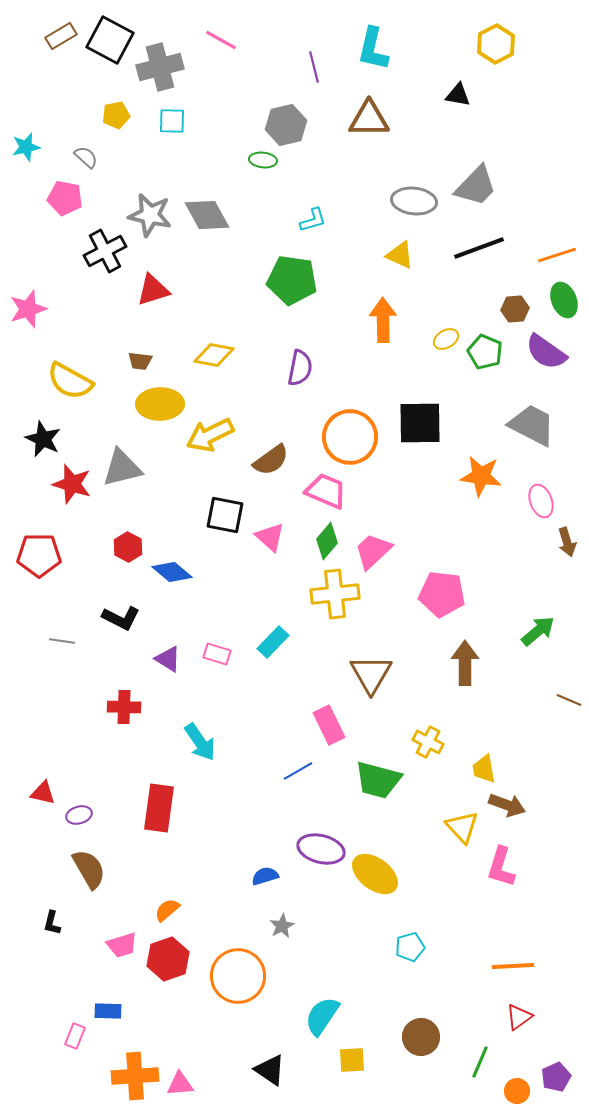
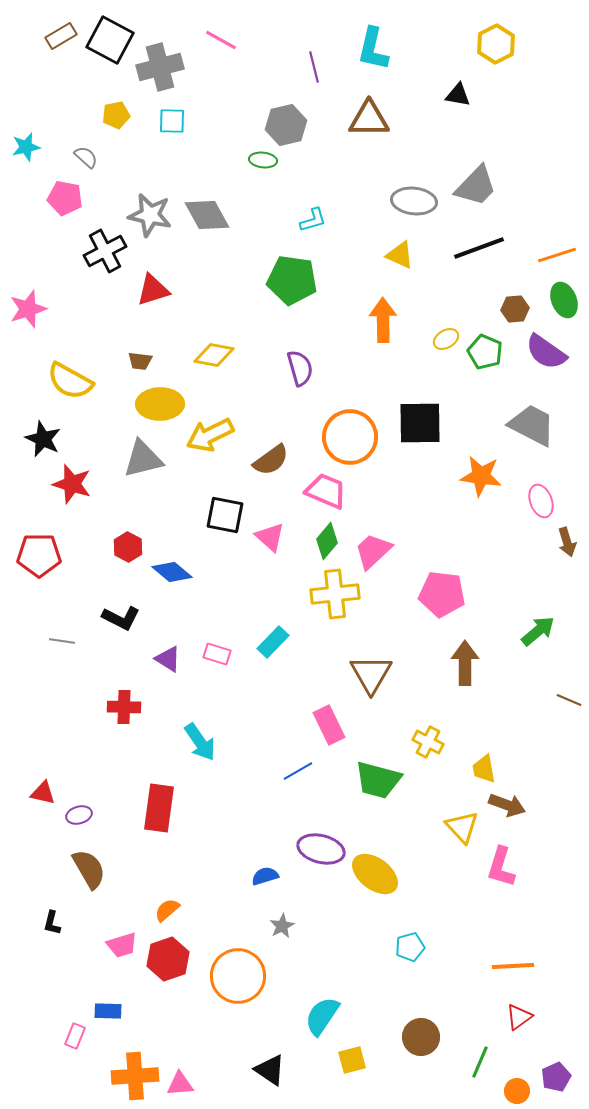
purple semicircle at (300, 368): rotated 27 degrees counterclockwise
gray triangle at (122, 468): moved 21 px right, 9 px up
yellow square at (352, 1060): rotated 12 degrees counterclockwise
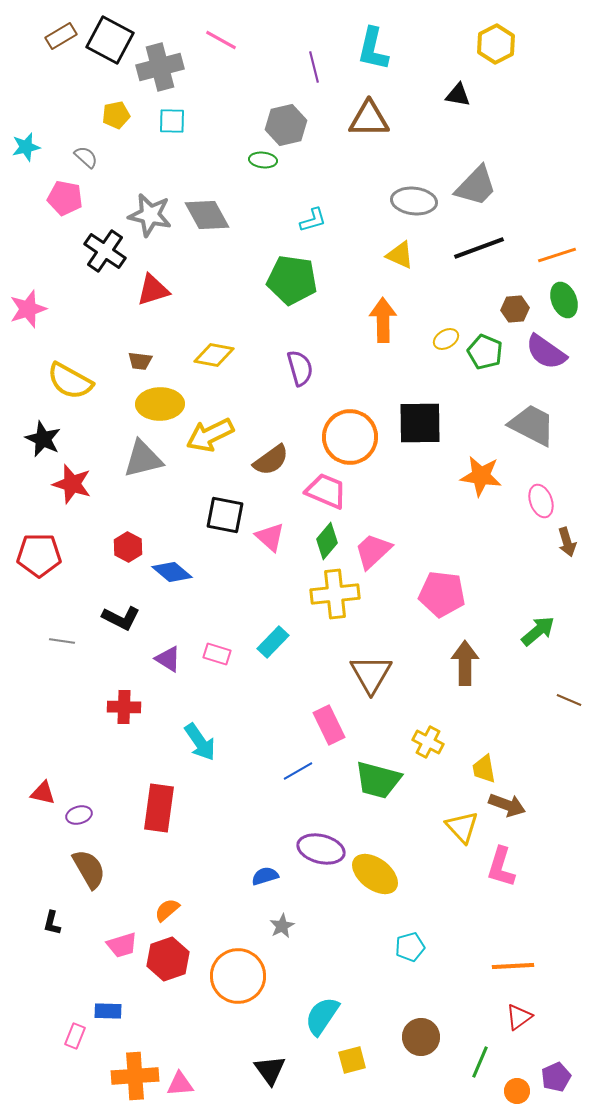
black cross at (105, 251): rotated 27 degrees counterclockwise
black triangle at (270, 1070): rotated 20 degrees clockwise
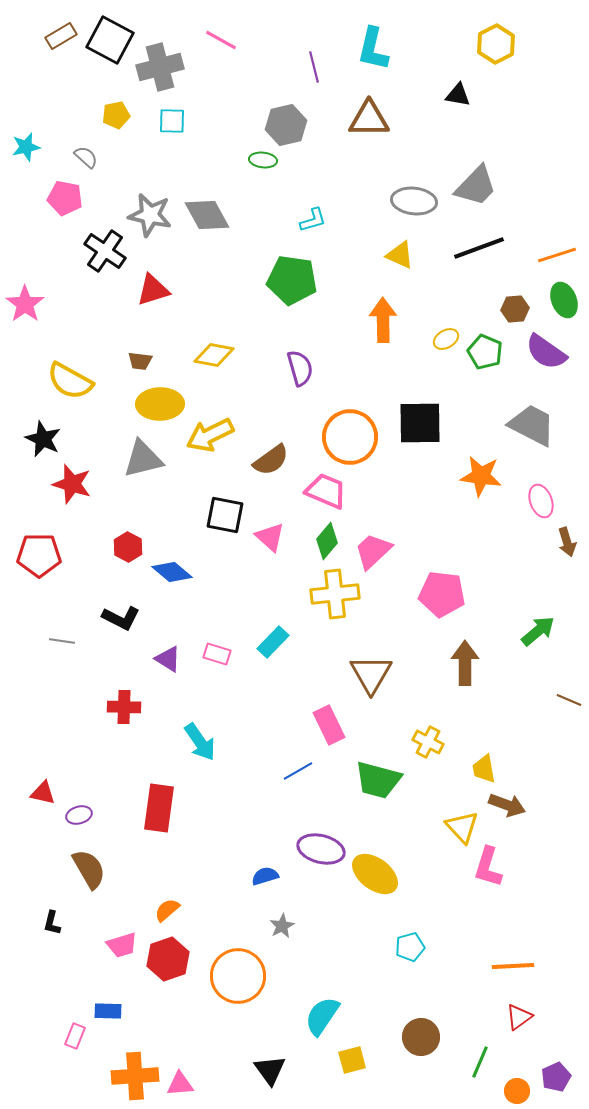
pink star at (28, 309): moved 3 px left, 5 px up; rotated 18 degrees counterclockwise
pink L-shape at (501, 867): moved 13 px left
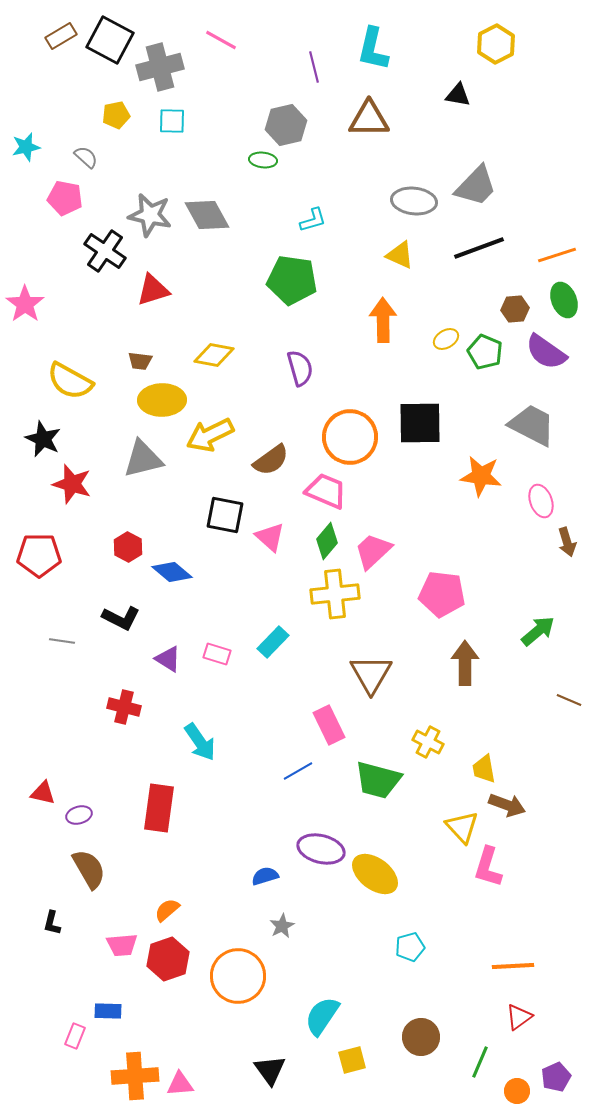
yellow ellipse at (160, 404): moved 2 px right, 4 px up
red cross at (124, 707): rotated 12 degrees clockwise
pink trapezoid at (122, 945): rotated 12 degrees clockwise
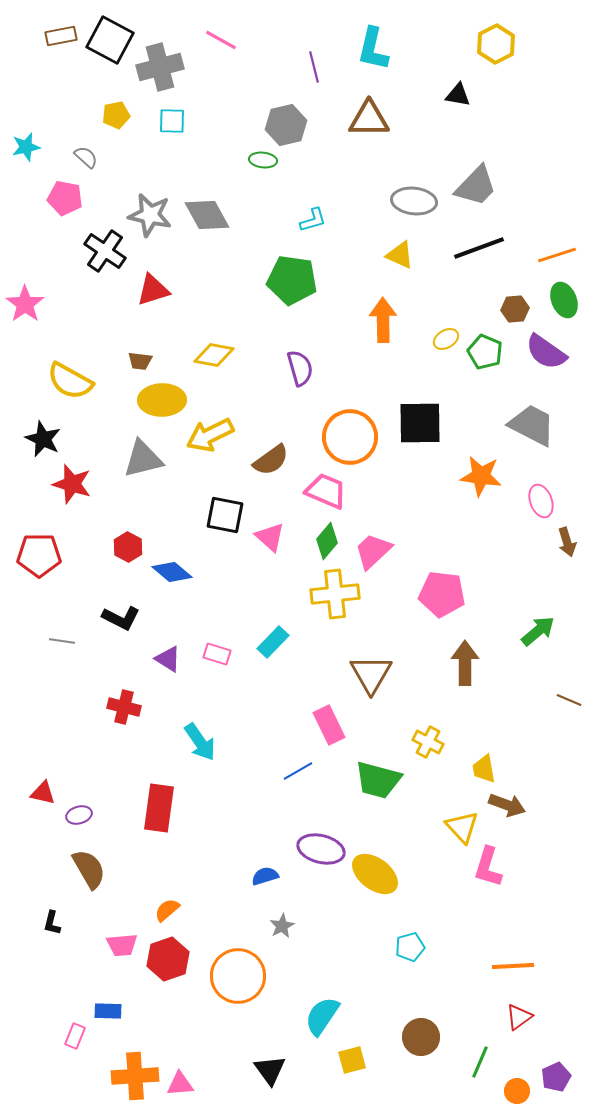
brown rectangle at (61, 36): rotated 20 degrees clockwise
